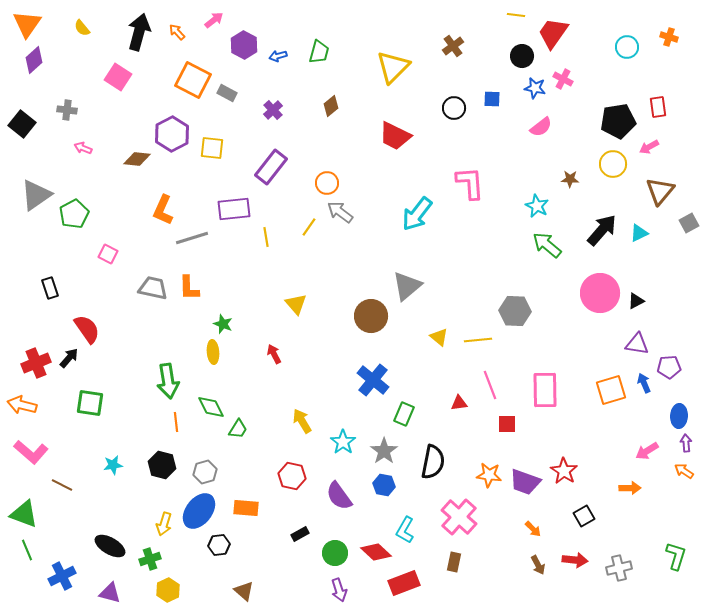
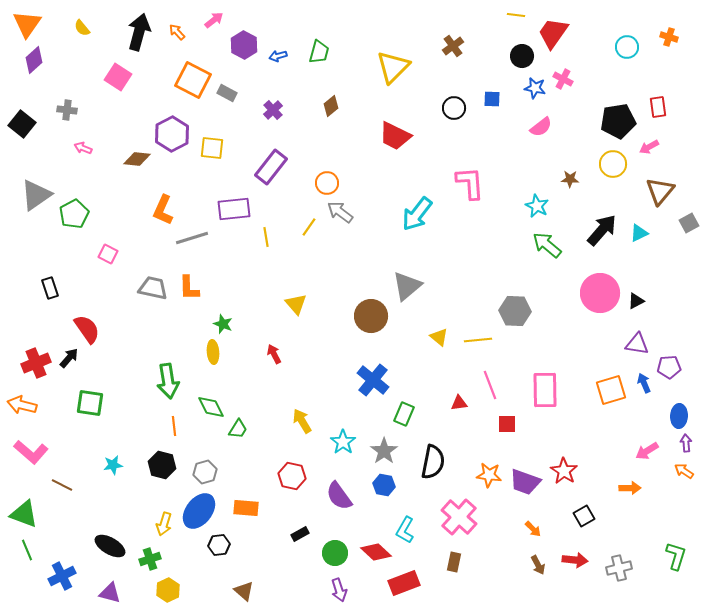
orange line at (176, 422): moved 2 px left, 4 px down
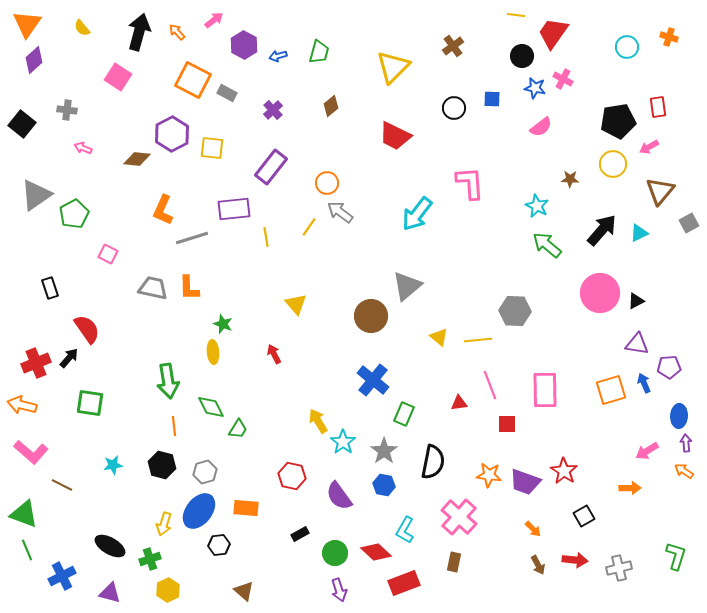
yellow arrow at (302, 421): moved 16 px right
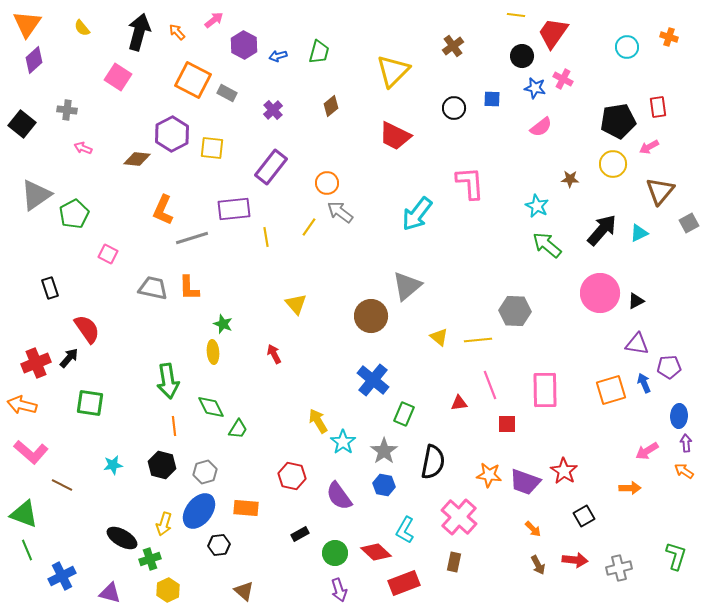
yellow triangle at (393, 67): moved 4 px down
black ellipse at (110, 546): moved 12 px right, 8 px up
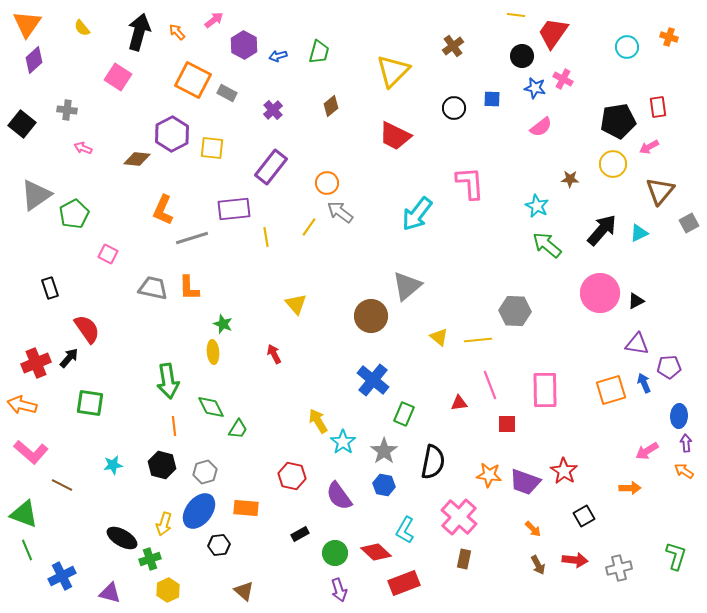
brown rectangle at (454, 562): moved 10 px right, 3 px up
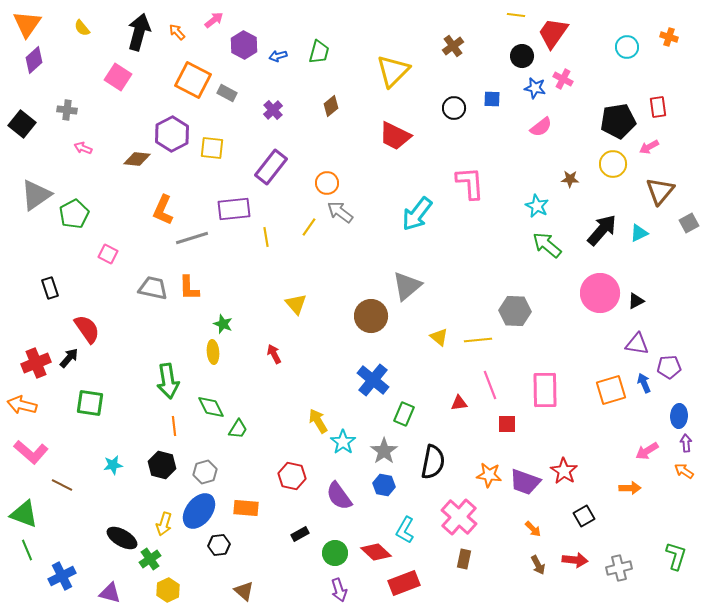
green cross at (150, 559): rotated 15 degrees counterclockwise
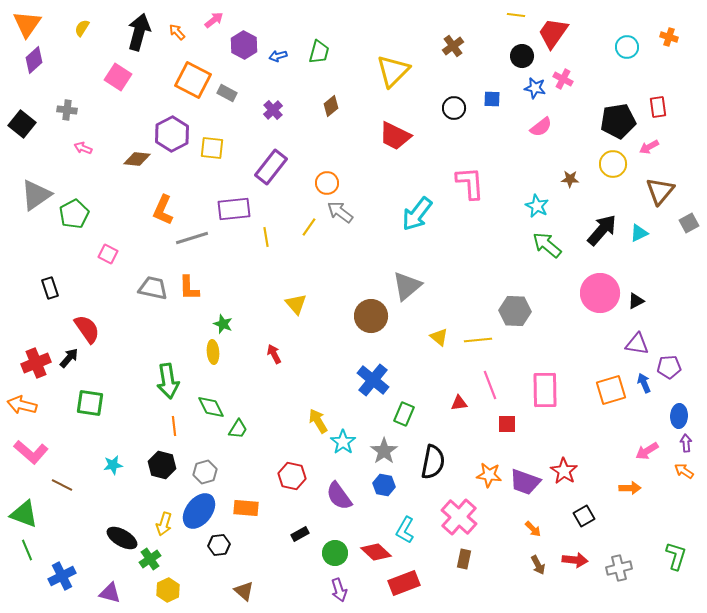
yellow semicircle at (82, 28): rotated 72 degrees clockwise
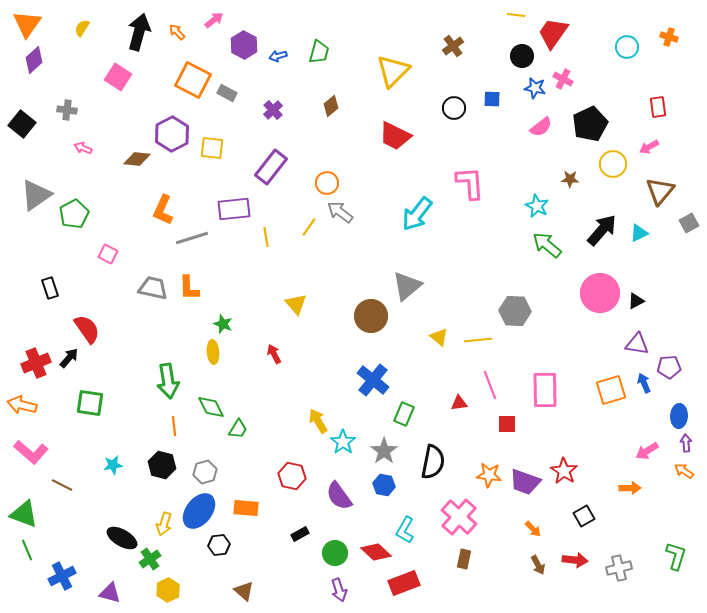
black pentagon at (618, 121): moved 28 px left, 3 px down; rotated 16 degrees counterclockwise
